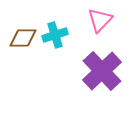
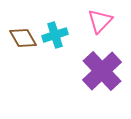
pink triangle: moved 1 px down
brown diamond: rotated 60 degrees clockwise
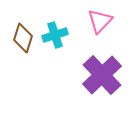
brown diamond: rotated 48 degrees clockwise
purple cross: moved 4 px down
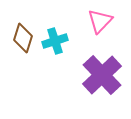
cyan cross: moved 6 px down
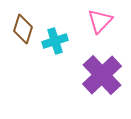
brown diamond: moved 9 px up
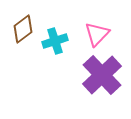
pink triangle: moved 3 px left, 13 px down
brown diamond: rotated 36 degrees clockwise
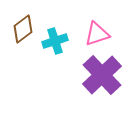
pink triangle: rotated 28 degrees clockwise
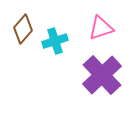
brown diamond: rotated 12 degrees counterclockwise
pink triangle: moved 4 px right, 6 px up
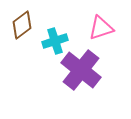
brown diamond: moved 1 px left, 4 px up; rotated 12 degrees clockwise
purple cross: moved 21 px left, 5 px up; rotated 9 degrees counterclockwise
